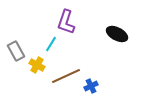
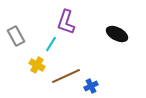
gray rectangle: moved 15 px up
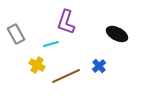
gray rectangle: moved 2 px up
cyan line: rotated 42 degrees clockwise
blue cross: moved 8 px right, 20 px up; rotated 16 degrees counterclockwise
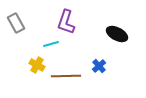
gray rectangle: moved 11 px up
brown line: rotated 24 degrees clockwise
